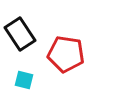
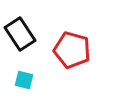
red pentagon: moved 6 px right, 4 px up; rotated 6 degrees clockwise
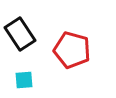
cyan square: rotated 18 degrees counterclockwise
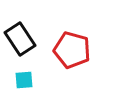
black rectangle: moved 5 px down
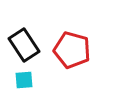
black rectangle: moved 4 px right, 6 px down
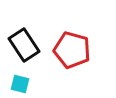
cyan square: moved 4 px left, 4 px down; rotated 18 degrees clockwise
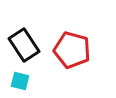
cyan square: moved 3 px up
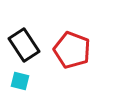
red pentagon: rotated 6 degrees clockwise
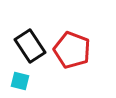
black rectangle: moved 6 px right, 1 px down
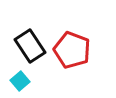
cyan square: rotated 36 degrees clockwise
